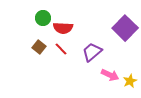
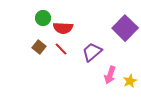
pink arrow: rotated 84 degrees clockwise
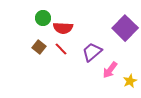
pink arrow: moved 5 px up; rotated 18 degrees clockwise
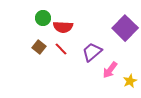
red semicircle: moved 1 px up
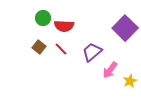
red semicircle: moved 1 px right, 1 px up
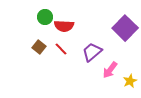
green circle: moved 2 px right, 1 px up
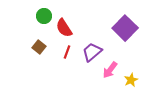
green circle: moved 1 px left, 1 px up
red semicircle: moved 2 px down; rotated 54 degrees clockwise
red line: moved 6 px right, 3 px down; rotated 64 degrees clockwise
yellow star: moved 1 px right, 1 px up
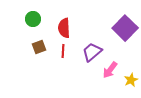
green circle: moved 11 px left, 3 px down
red semicircle: rotated 30 degrees clockwise
brown square: rotated 32 degrees clockwise
red line: moved 4 px left, 1 px up; rotated 16 degrees counterclockwise
